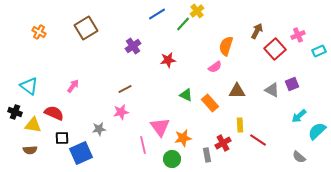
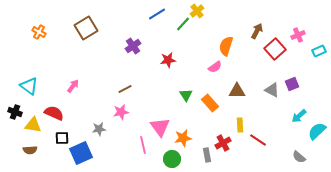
green triangle: rotated 32 degrees clockwise
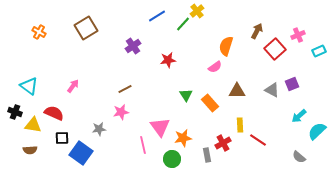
blue line: moved 2 px down
blue square: rotated 30 degrees counterclockwise
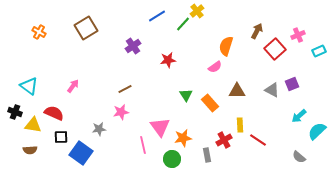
black square: moved 1 px left, 1 px up
red cross: moved 1 px right, 3 px up
